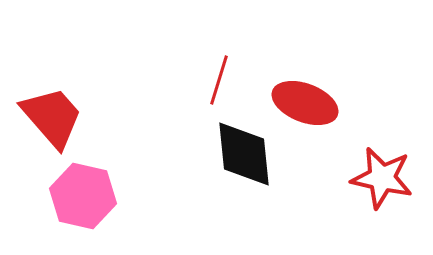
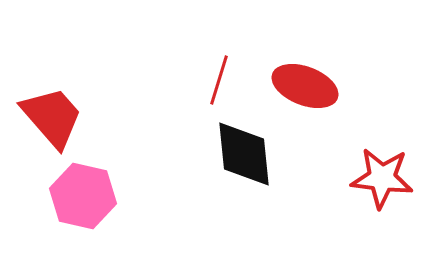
red ellipse: moved 17 px up
red star: rotated 6 degrees counterclockwise
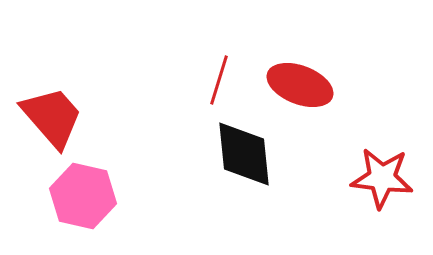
red ellipse: moved 5 px left, 1 px up
